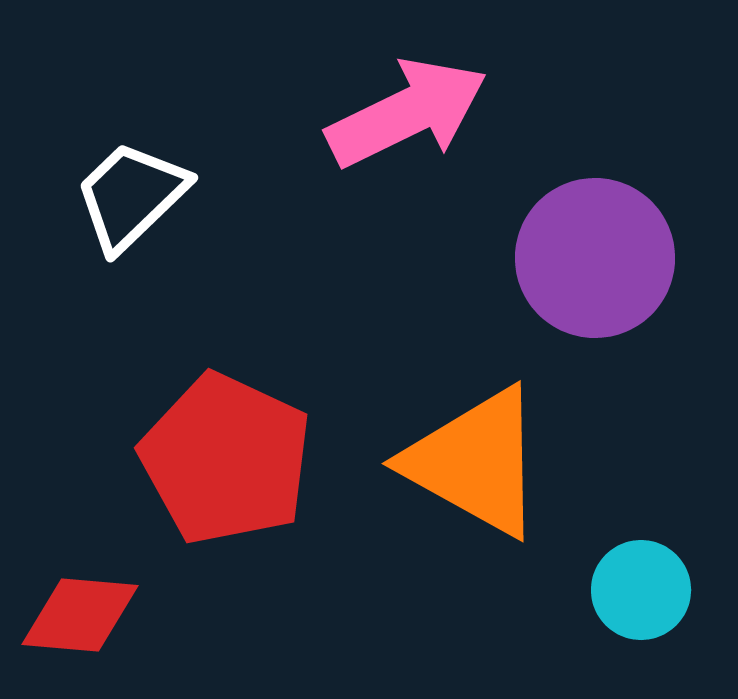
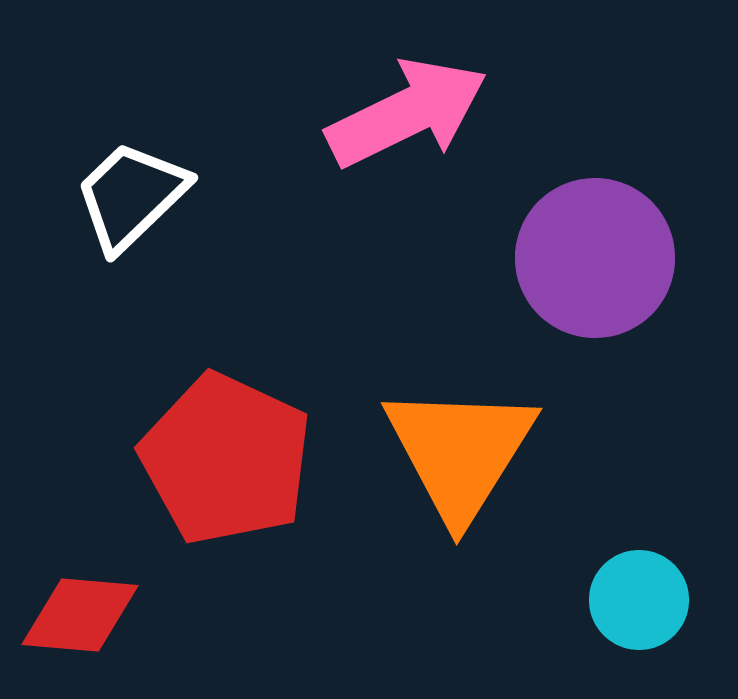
orange triangle: moved 15 px left, 10 px up; rotated 33 degrees clockwise
cyan circle: moved 2 px left, 10 px down
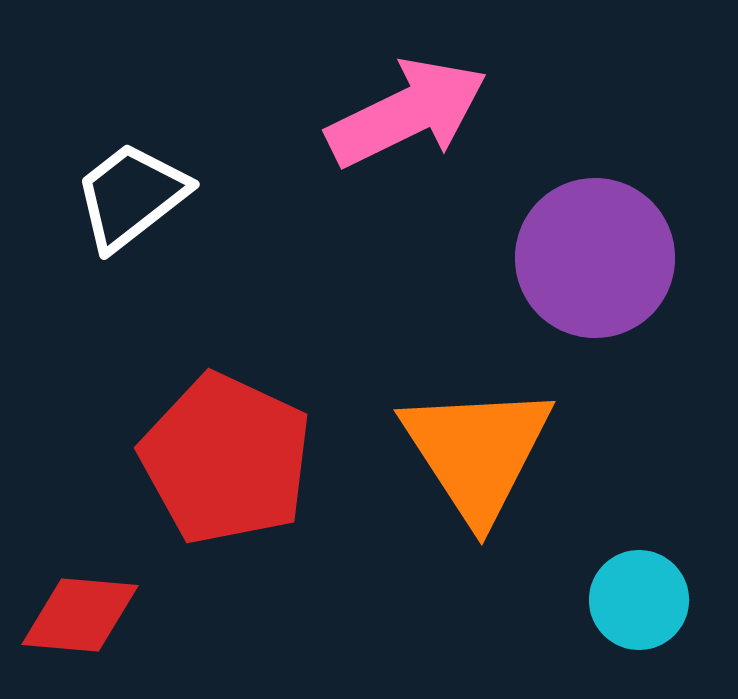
white trapezoid: rotated 6 degrees clockwise
orange triangle: moved 17 px right; rotated 5 degrees counterclockwise
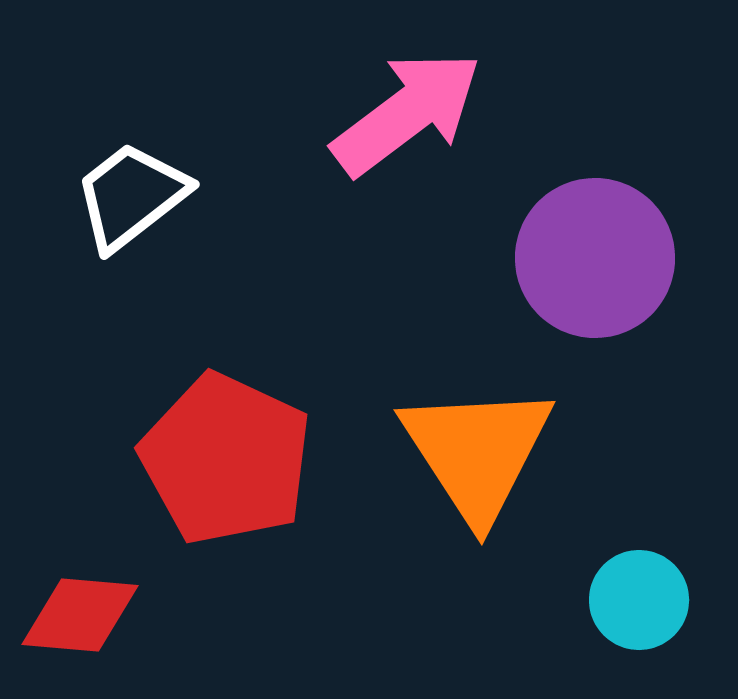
pink arrow: rotated 11 degrees counterclockwise
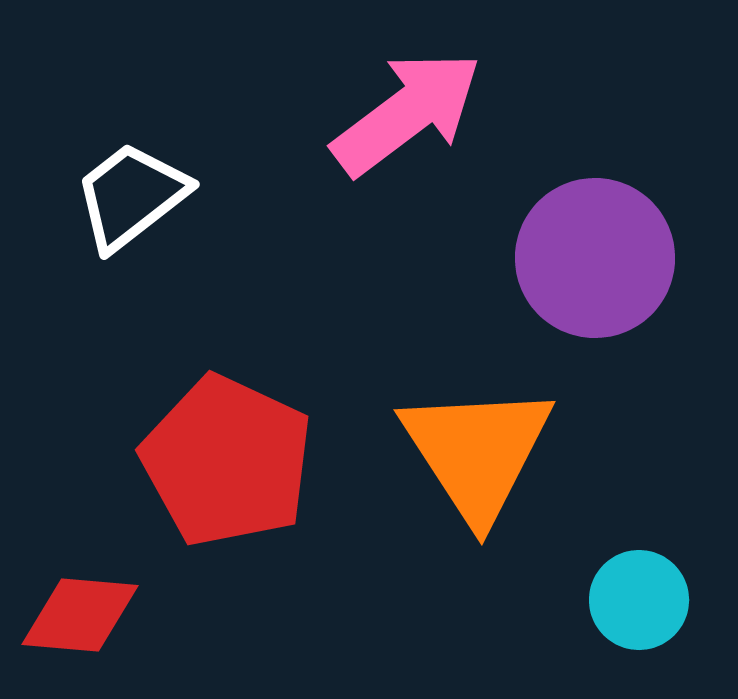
red pentagon: moved 1 px right, 2 px down
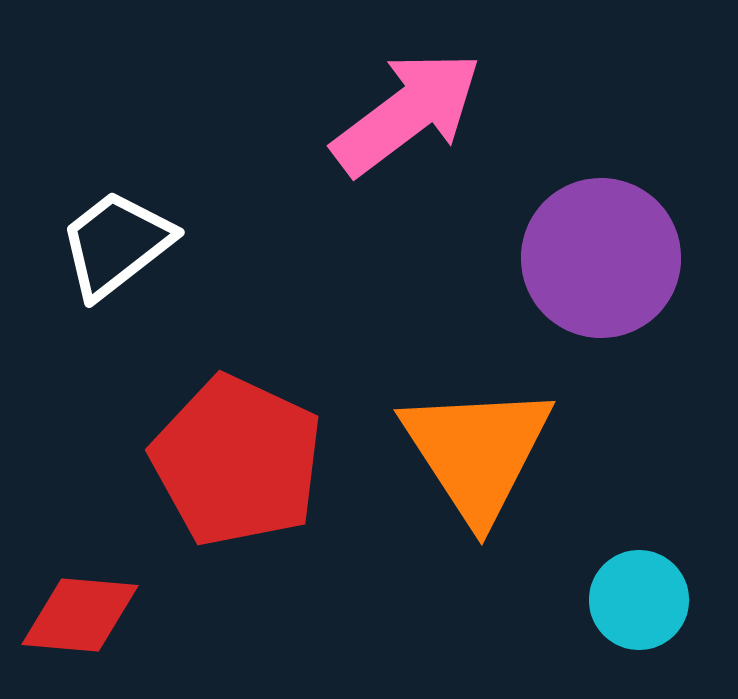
white trapezoid: moved 15 px left, 48 px down
purple circle: moved 6 px right
red pentagon: moved 10 px right
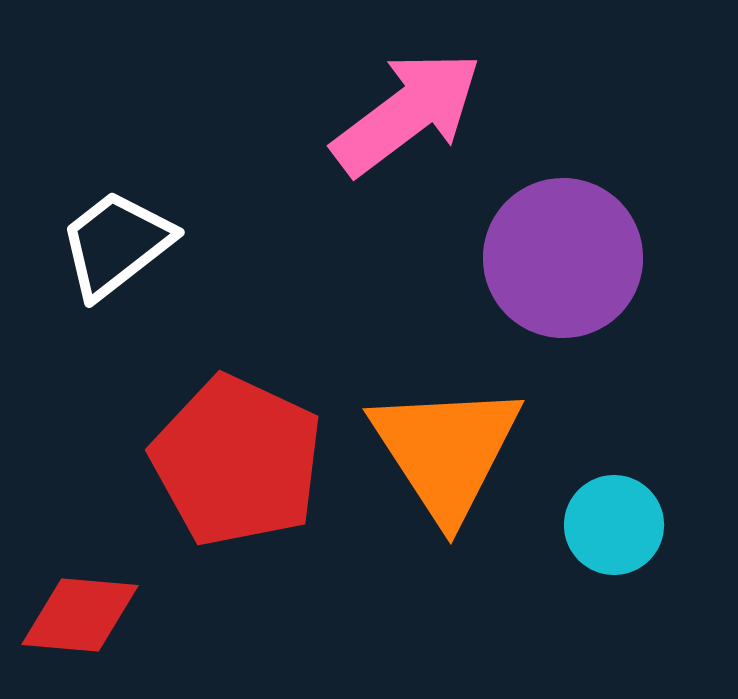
purple circle: moved 38 px left
orange triangle: moved 31 px left, 1 px up
cyan circle: moved 25 px left, 75 px up
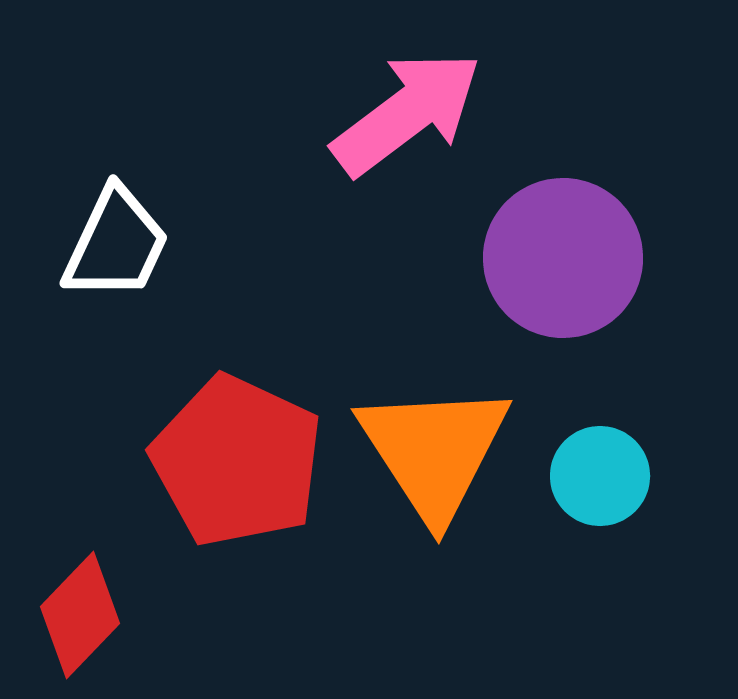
white trapezoid: rotated 153 degrees clockwise
orange triangle: moved 12 px left
cyan circle: moved 14 px left, 49 px up
red diamond: rotated 51 degrees counterclockwise
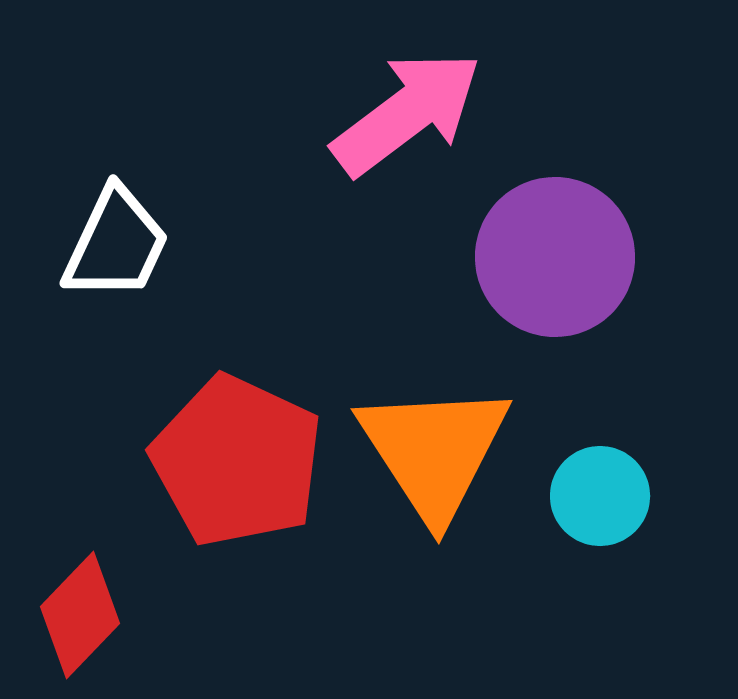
purple circle: moved 8 px left, 1 px up
cyan circle: moved 20 px down
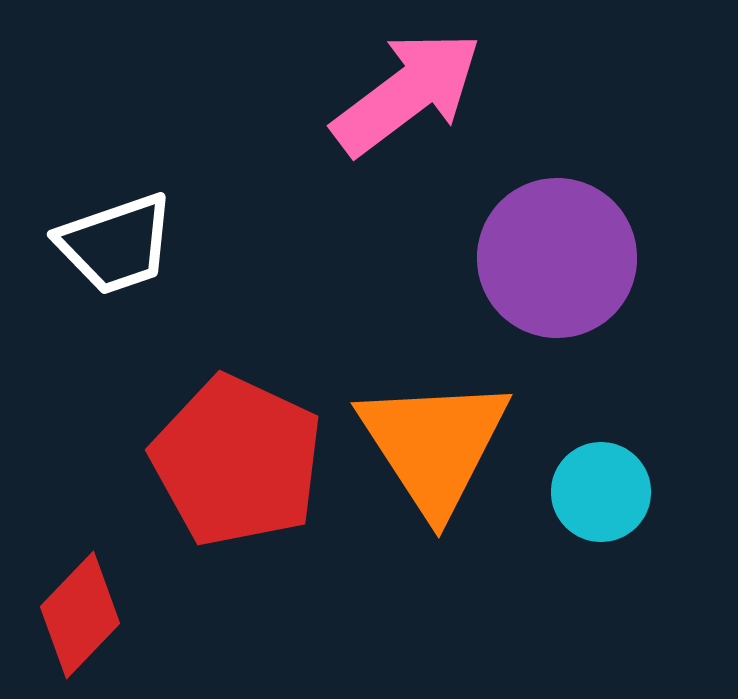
pink arrow: moved 20 px up
white trapezoid: rotated 46 degrees clockwise
purple circle: moved 2 px right, 1 px down
orange triangle: moved 6 px up
cyan circle: moved 1 px right, 4 px up
